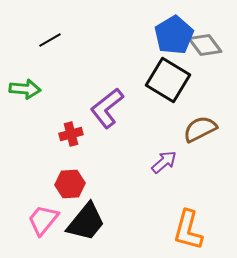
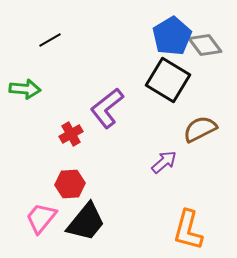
blue pentagon: moved 2 px left, 1 px down
red cross: rotated 15 degrees counterclockwise
pink trapezoid: moved 2 px left, 2 px up
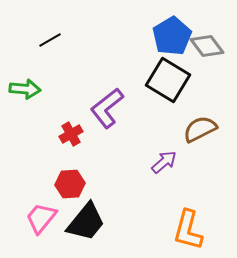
gray diamond: moved 2 px right, 1 px down
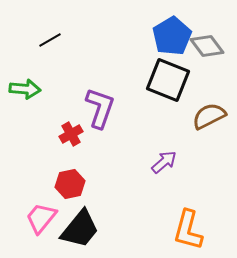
black square: rotated 9 degrees counterclockwise
purple L-shape: moved 7 px left; rotated 147 degrees clockwise
brown semicircle: moved 9 px right, 13 px up
red hexagon: rotated 8 degrees counterclockwise
black trapezoid: moved 6 px left, 7 px down
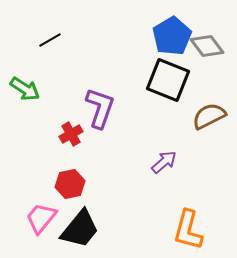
green arrow: rotated 28 degrees clockwise
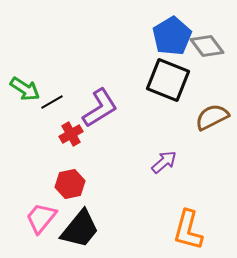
black line: moved 2 px right, 62 px down
purple L-shape: rotated 39 degrees clockwise
brown semicircle: moved 3 px right, 1 px down
